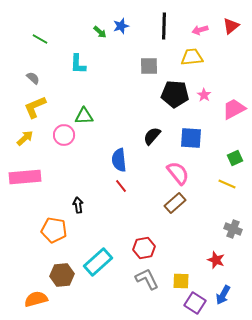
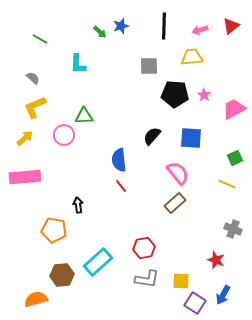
gray L-shape: rotated 125 degrees clockwise
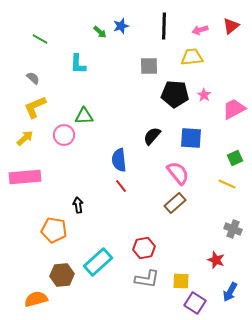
blue arrow: moved 7 px right, 3 px up
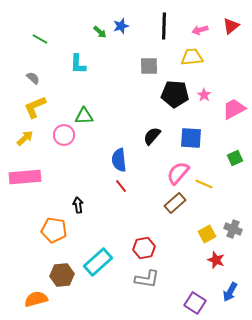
pink semicircle: rotated 100 degrees counterclockwise
yellow line: moved 23 px left
yellow square: moved 26 px right, 47 px up; rotated 30 degrees counterclockwise
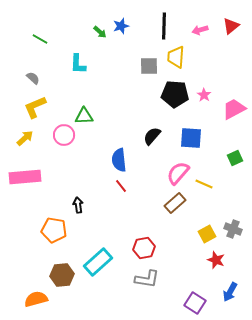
yellow trapezoid: moved 16 px left; rotated 80 degrees counterclockwise
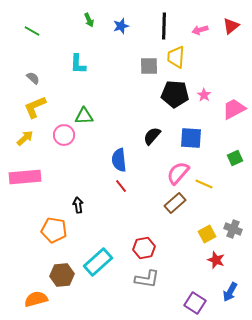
green arrow: moved 11 px left, 12 px up; rotated 24 degrees clockwise
green line: moved 8 px left, 8 px up
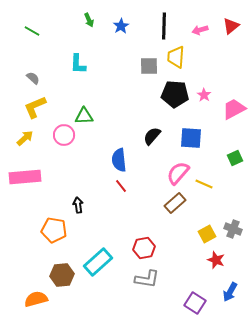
blue star: rotated 14 degrees counterclockwise
